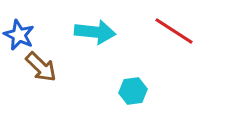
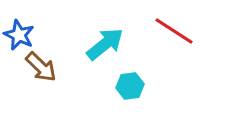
cyan arrow: moved 10 px right, 12 px down; rotated 45 degrees counterclockwise
cyan hexagon: moved 3 px left, 5 px up
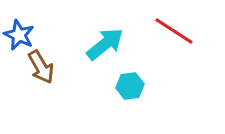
brown arrow: rotated 16 degrees clockwise
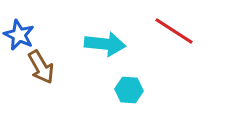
cyan arrow: rotated 45 degrees clockwise
cyan hexagon: moved 1 px left, 4 px down; rotated 12 degrees clockwise
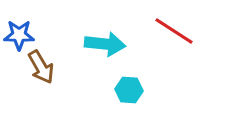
blue star: rotated 24 degrees counterclockwise
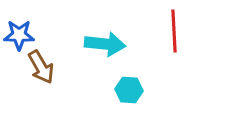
red line: rotated 54 degrees clockwise
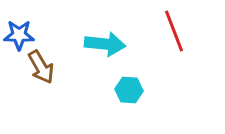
red line: rotated 18 degrees counterclockwise
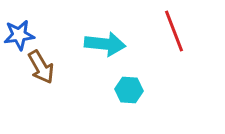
blue star: rotated 8 degrees counterclockwise
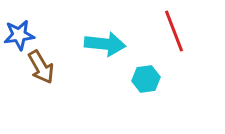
cyan hexagon: moved 17 px right, 11 px up; rotated 12 degrees counterclockwise
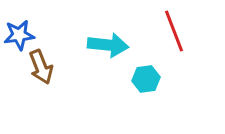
cyan arrow: moved 3 px right, 1 px down
brown arrow: rotated 8 degrees clockwise
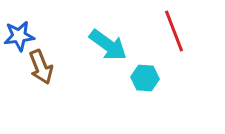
blue star: moved 1 px down
cyan arrow: rotated 30 degrees clockwise
cyan hexagon: moved 1 px left, 1 px up; rotated 12 degrees clockwise
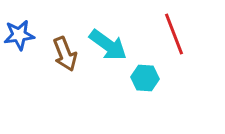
red line: moved 3 px down
blue star: moved 1 px up
brown arrow: moved 24 px right, 13 px up
